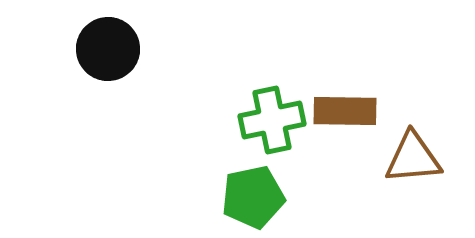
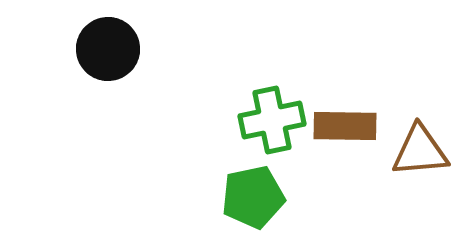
brown rectangle: moved 15 px down
brown triangle: moved 7 px right, 7 px up
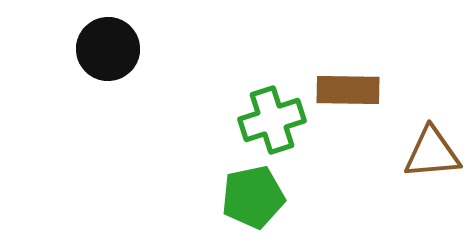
green cross: rotated 6 degrees counterclockwise
brown rectangle: moved 3 px right, 36 px up
brown triangle: moved 12 px right, 2 px down
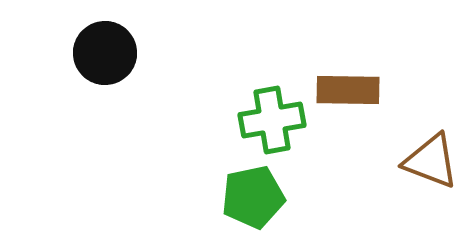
black circle: moved 3 px left, 4 px down
green cross: rotated 8 degrees clockwise
brown triangle: moved 1 px left, 8 px down; rotated 26 degrees clockwise
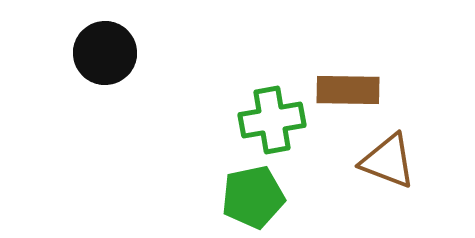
brown triangle: moved 43 px left
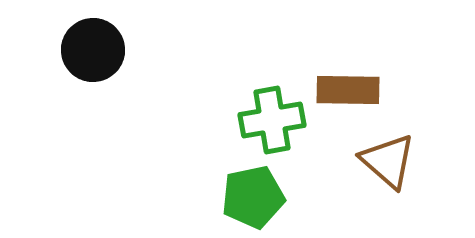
black circle: moved 12 px left, 3 px up
brown triangle: rotated 20 degrees clockwise
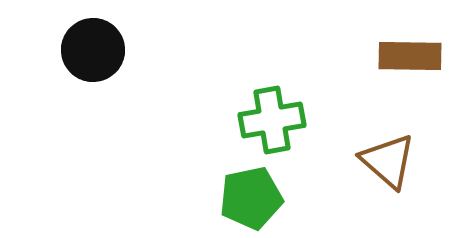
brown rectangle: moved 62 px right, 34 px up
green pentagon: moved 2 px left, 1 px down
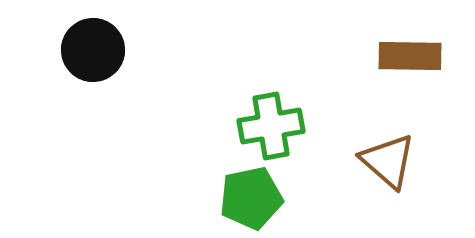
green cross: moved 1 px left, 6 px down
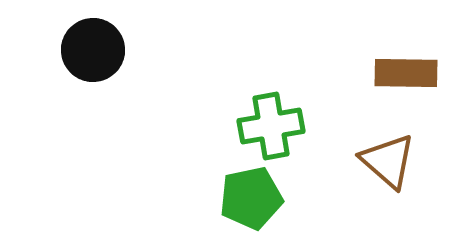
brown rectangle: moved 4 px left, 17 px down
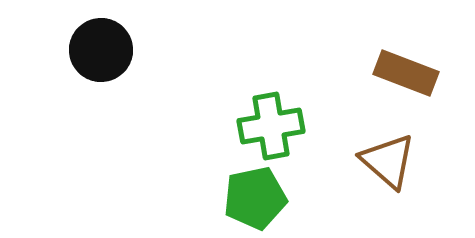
black circle: moved 8 px right
brown rectangle: rotated 20 degrees clockwise
green pentagon: moved 4 px right
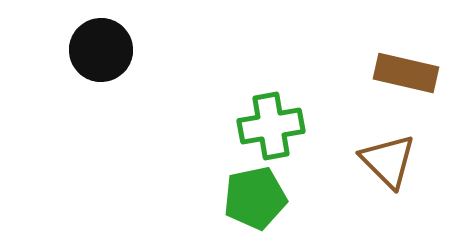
brown rectangle: rotated 8 degrees counterclockwise
brown triangle: rotated 4 degrees clockwise
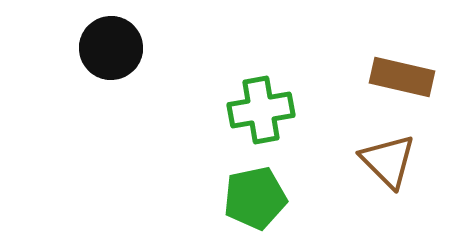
black circle: moved 10 px right, 2 px up
brown rectangle: moved 4 px left, 4 px down
green cross: moved 10 px left, 16 px up
